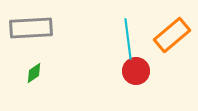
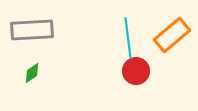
gray rectangle: moved 1 px right, 2 px down
cyan line: moved 1 px up
green diamond: moved 2 px left
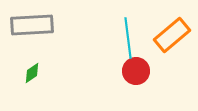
gray rectangle: moved 5 px up
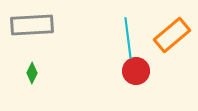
green diamond: rotated 30 degrees counterclockwise
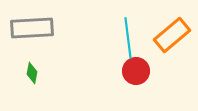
gray rectangle: moved 3 px down
green diamond: rotated 15 degrees counterclockwise
